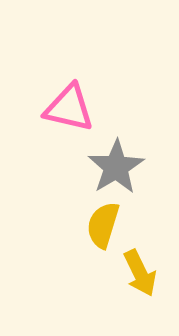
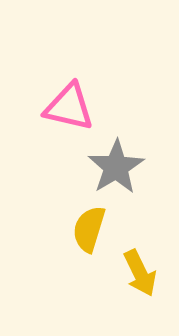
pink triangle: moved 1 px up
yellow semicircle: moved 14 px left, 4 px down
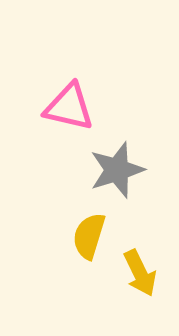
gray star: moved 1 px right, 3 px down; rotated 14 degrees clockwise
yellow semicircle: moved 7 px down
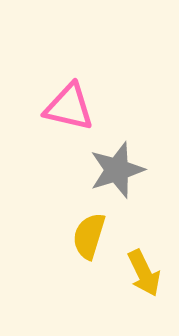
yellow arrow: moved 4 px right
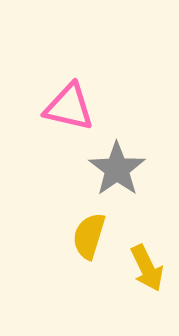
gray star: moved 1 px up; rotated 18 degrees counterclockwise
yellow arrow: moved 3 px right, 5 px up
